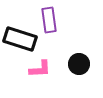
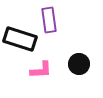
pink L-shape: moved 1 px right, 1 px down
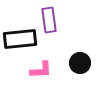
black rectangle: rotated 24 degrees counterclockwise
black circle: moved 1 px right, 1 px up
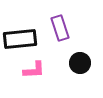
purple rectangle: moved 11 px right, 8 px down; rotated 10 degrees counterclockwise
pink L-shape: moved 7 px left
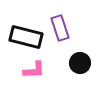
black rectangle: moved 6 px right, 2 px up; rotated 20 degrees clockwise
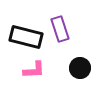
purple rectangle: moved 1 px down
black circle: moved 5 px down
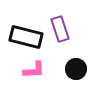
black circle: moved 4 px left, 1 px down
